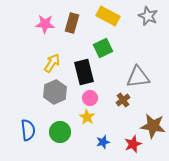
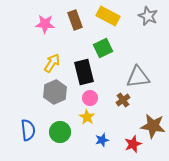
brown rectangle: moved 3 px right, 3 px up; rotated 36 degrees counterclockwise
blue star: moved 1 px left, 2 px up
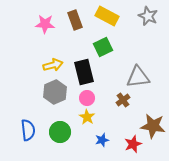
yellow rectangle: moved 1 px left
green square: moved 1 px up
yellow arrow: moved 1 px right, 2 px down; rotated 42 degrees clockwise
pink circle: moved 3 px left
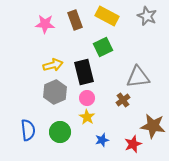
gray star: moved 1 px left
